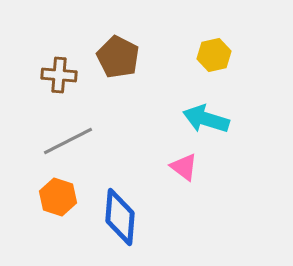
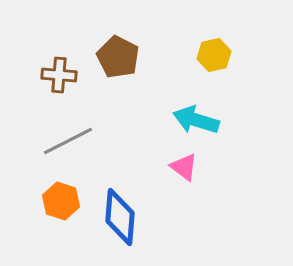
cyan arrow: moved 10 px left, 1 px down
orange hexagon: moved 3 px right, 4 px down
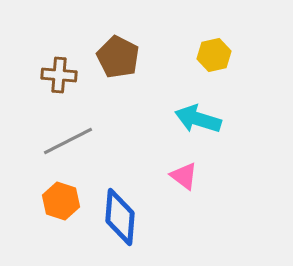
cyan arrow: moved 2 px right, 1 px up
pink triangle: moved 9 px down
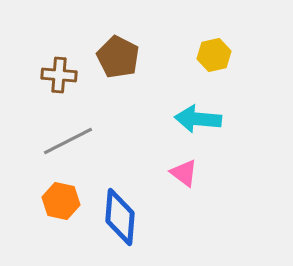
cyan arrow: rotated 12 degrees counterclockwise
pink triangle: moved 3 px up
orange hexagon: rotated 6 degrees counterclockwise
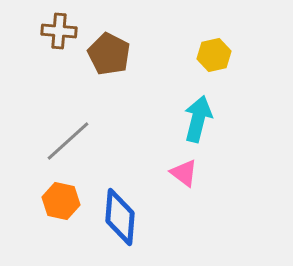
brown pentagon: moved 9 px left, 3 px up
brown cross: moved 44 px up
cyan arrow: rotated 99 degrees clockwise
gray line: rotated 15 degrees counterclockwise
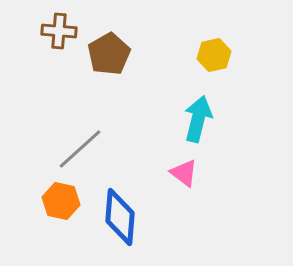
brown pentagon: rotated 15 degrees clockwise
gray line: moved 12 px right, 8 px down
